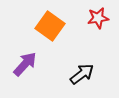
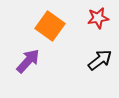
purple arrow: moved 3 px right, 3 px up
black arrow: moved 18 px right, 14 px up
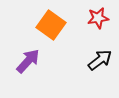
orange square: moved 1 px right, 1 px up
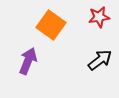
red star: moved 1 px right, 1 px up
purple arrow: rotated 20 degrees counterclockwise
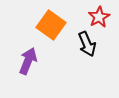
red star: rotated 20 degrees counterclockwise
black arrow: moved 13 px left, 16 px up; rotated 105 degrees clockwise
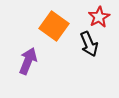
orange square: moved 3 px right, 1 px down
black arrow: moved 2 px right
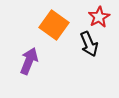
orange square: moved 1 px up
purple arrow: moved 1 px right
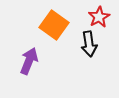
black arrow: rotated 15 degrees clockwise
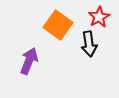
orange square: moved 4 px right
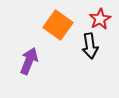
red star: moved 1 px right, 2 px down
black arrow: moved 1 px right, 2 px down
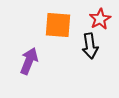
orange square: rotated 32 degrees counterclockwise
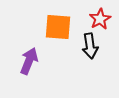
orange square: moved 2 px down
